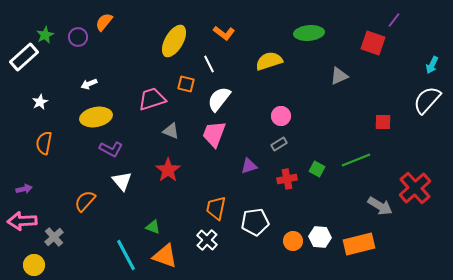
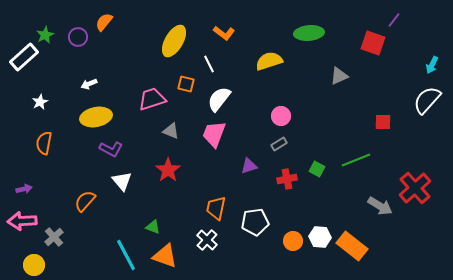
orange rectangle at (359, 244): moved 7 px left, 2 px down; rotated 52 degrees clockwise
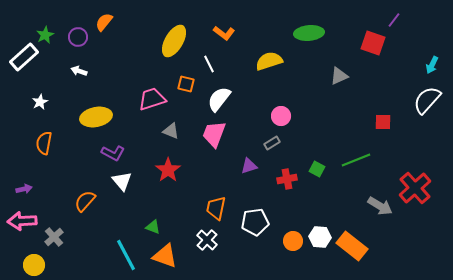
white arrow at (89, 84): moved 10 px left, 13 px up; rotated 42 degrees clockwise
gray rectangle at (279, 144): moved 7 px left, 1 px up
purple L-shape at (111, 149): moved 2 px right, 4 px down
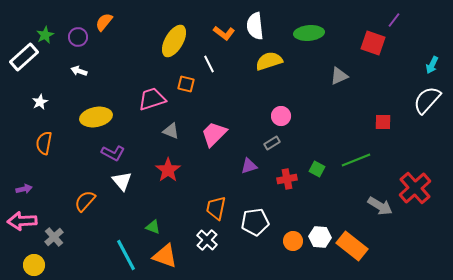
white semicircle at (219, 99): moved 36 px right, 73 px up; rotated 44 degrees counterclockwise
pink trapezoid at (214, 134): rotated 24 degrees clockwise
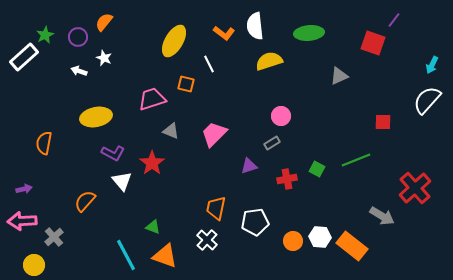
white star at (40, 102): moved 64 px right, 44 px up; rotated 21 degrees counterclockwise
red star at (168, 170): moved 16 px left, 7 px up
gray arrow at (380, 206): moved 2 px right, 10 px down
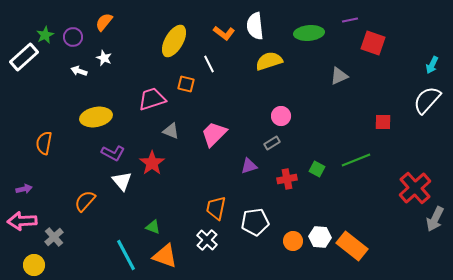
purple line at (394, 20): moved 44 px left; rotated 42 degrees clockwise
purple circle at (78, 37): moved 5 px left
gray arrow at (382, 216): moved 53 px right, 3 px down; rotated 85 degrees clockwise
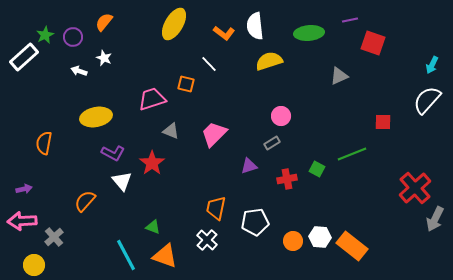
yellow ellipse at (174, 41): moved 17 px up
white line at (209, 64): rotated 18 degrees counterclockwise
green line at (356, 160): moved 4 px left, 6 px up
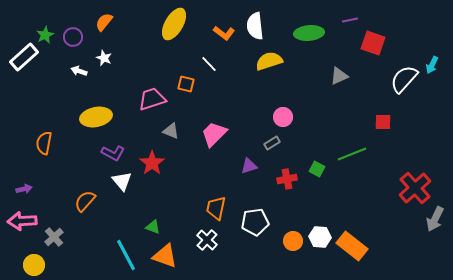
white semicircle at (427, 100): moved 23 px left, 21 px up
pink circle at (281, 116): moved 2 px right, 1 px down
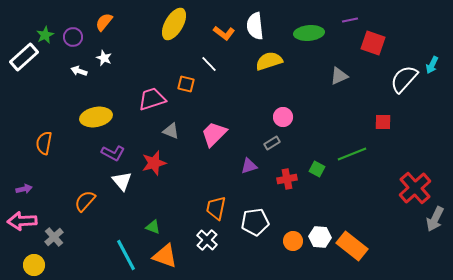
red star at (152, 163): moved 2 px right; rotated 20 degrees clockwise
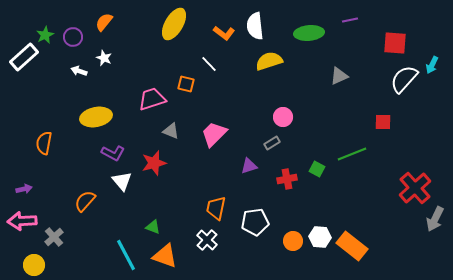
red square at (373, 43): moved 22 px right; rotated 15 degrees counterclockwise
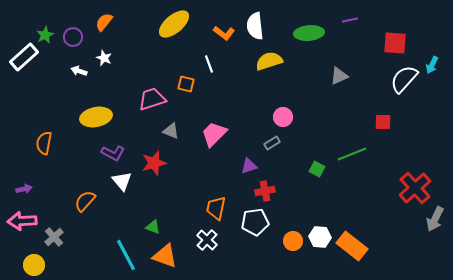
yellow ellipse at (174, 24): rotated 20 degrees clockwise
white line at (209, 64): rotated 24 degrees clockwise
red cross at (287, 179): moved 22 px left, 12 px down
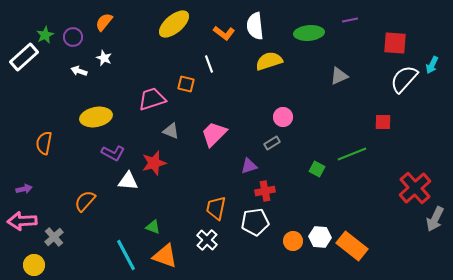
white triangle at (122, 181): moved 6 px right; rotated 45 degrees counterclockwise
